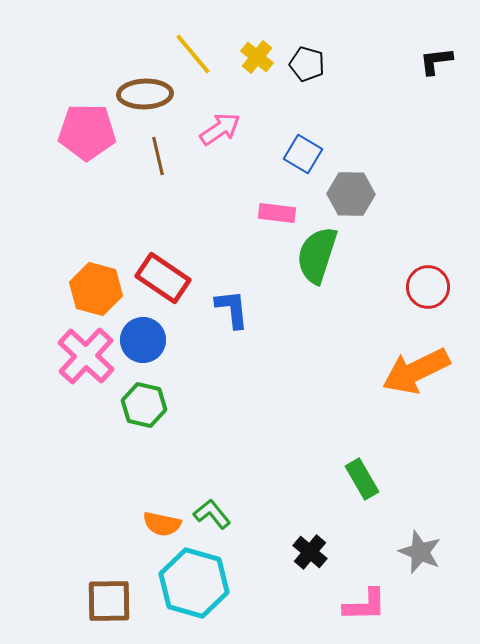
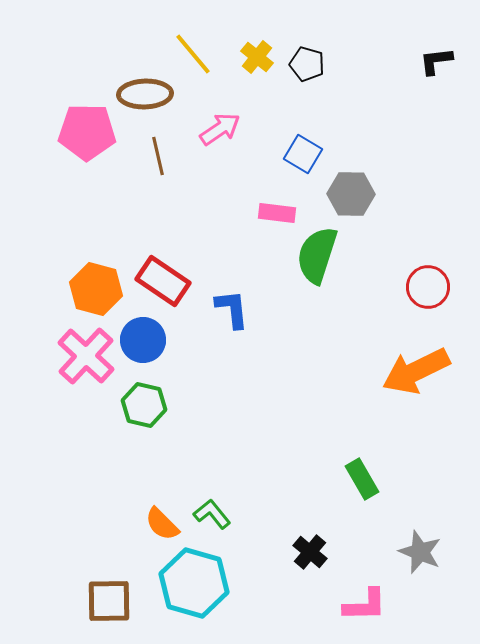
red rectangle: moved 3 px down
orange semicircle: rotated 33 degrees clockwise
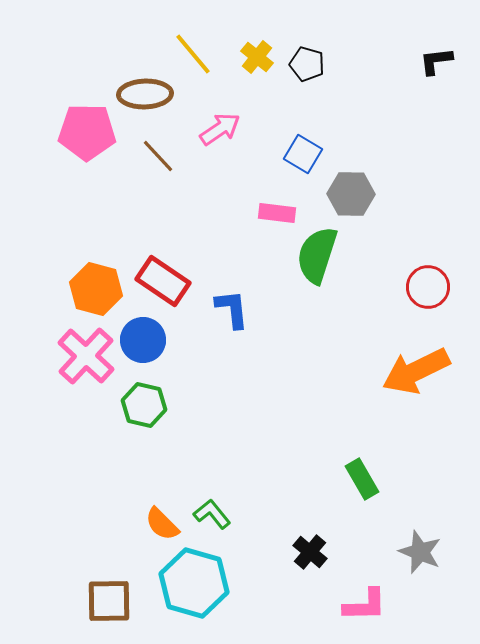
brown line: rotated 30 degrees counterclockwise
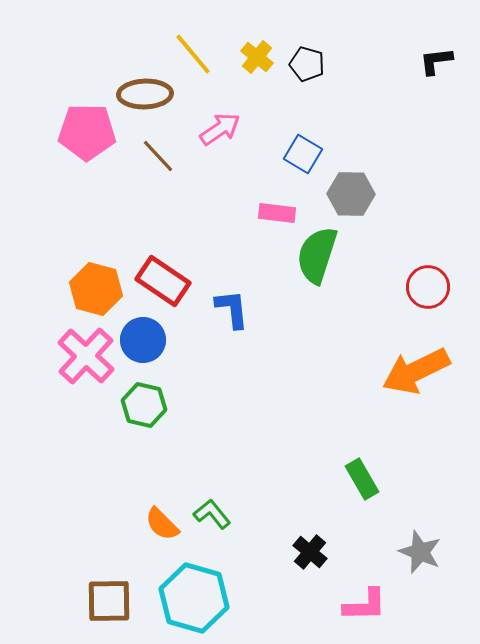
cyan hexagon: moved 15 px down
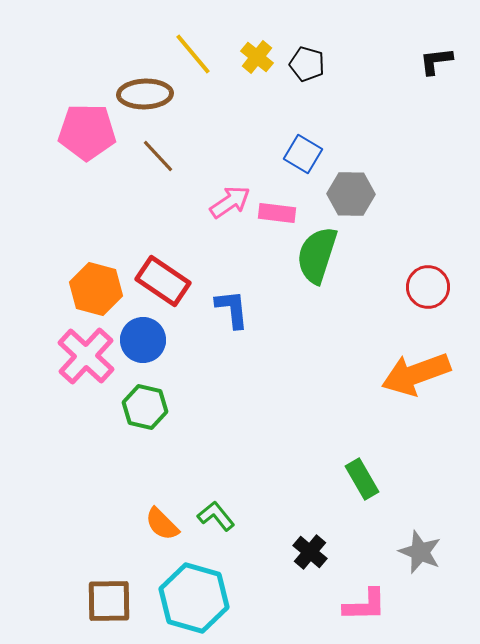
pink arrow: moved 10 px right, 73 px down
orange arrow: moved 3 px down; rotated 6 degrees clockwise
green hexagon: moved 1 px right, 2 px down
green L-shape: moved 4 px right, 2 px down
